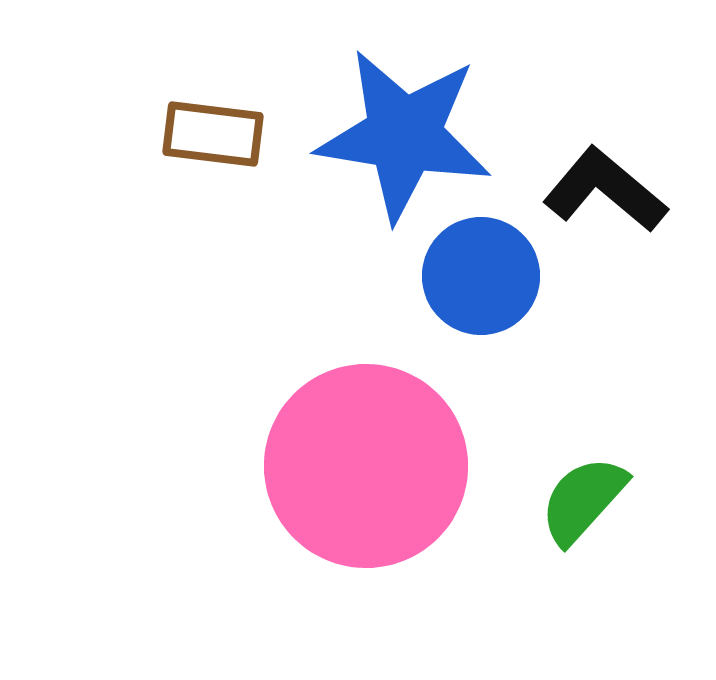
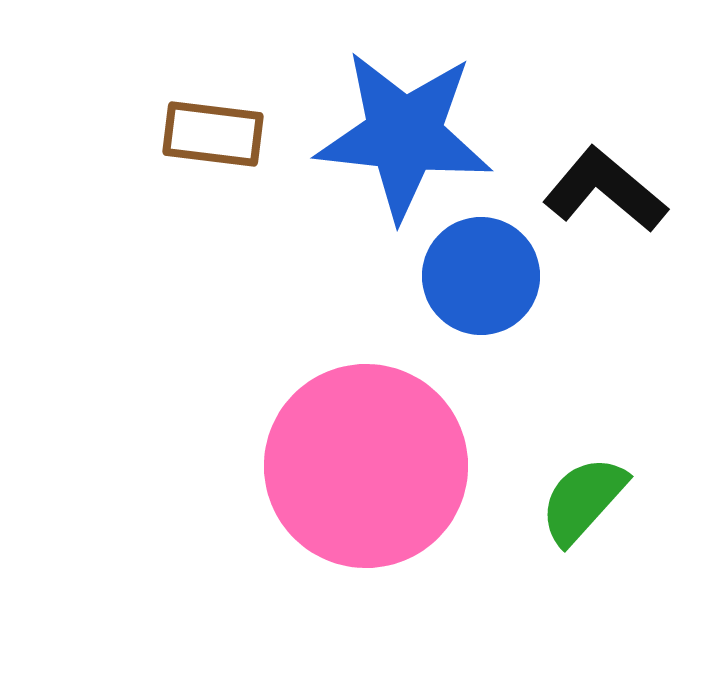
blue star: rotated 3 degrees counterclockwise
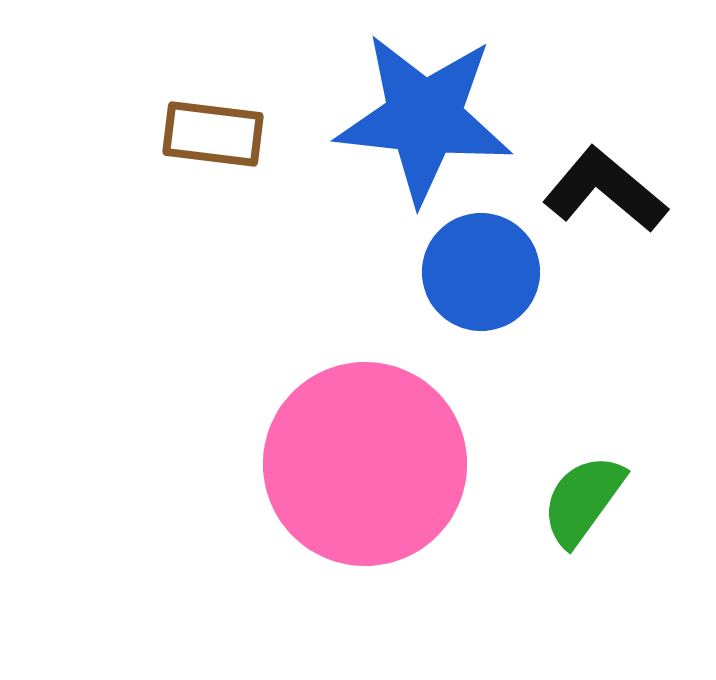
blue star: moved 20 px right, 17 px up
blue circle: moved 4 px up
pink circle: moved 1 px left, 2 px up
green semicircle: rotated 6 degrees counterclockwise
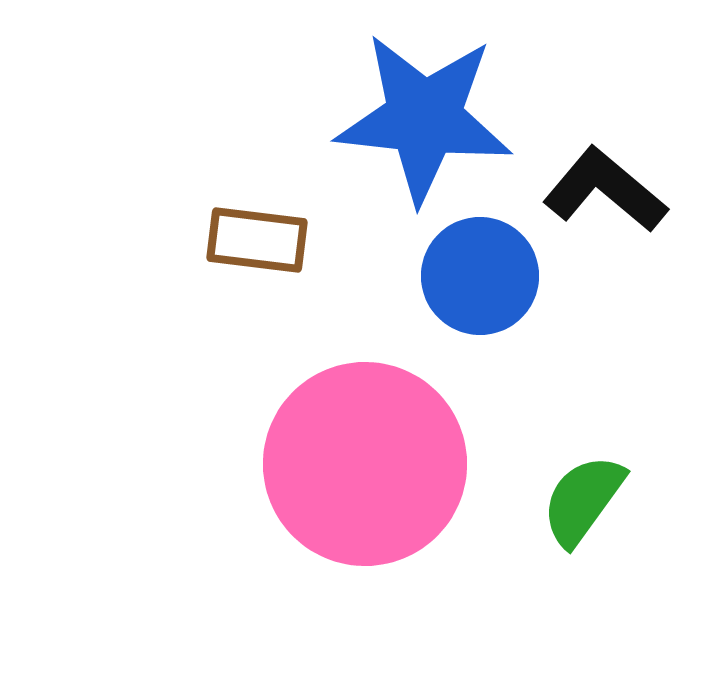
brown rectangle: moved 44 px right, 106 px down
blue circle: moved 1 px left, 4 px down
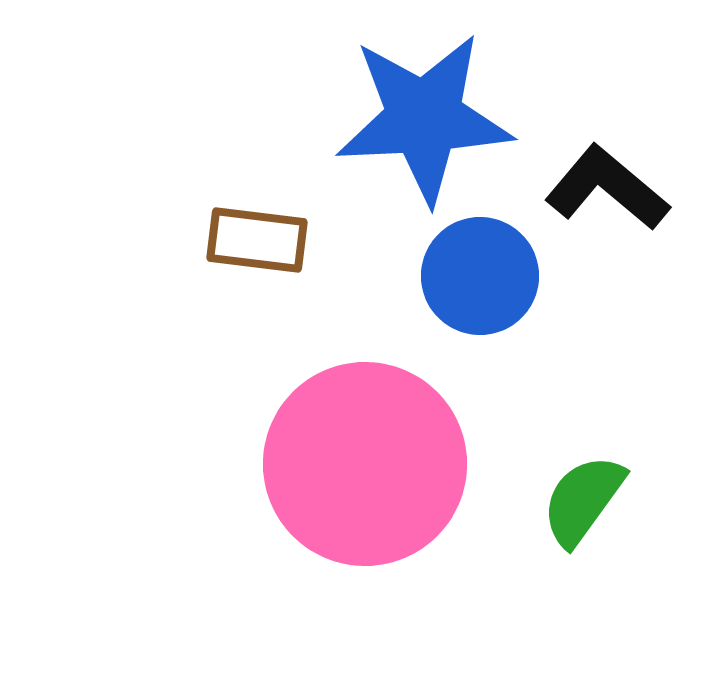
blue star: rotated 9 degrees counterclockwise
black L-shape: moved 2 px right, 2 px up
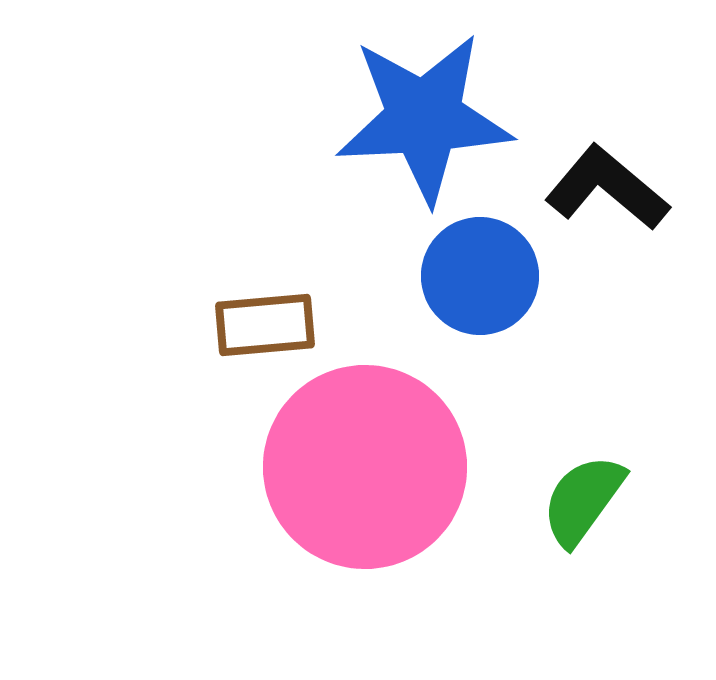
brown rectangle: moved 8 px right, 85 px down; rotated 12 degrees counterclockwise
pink circle: moved 3 px down
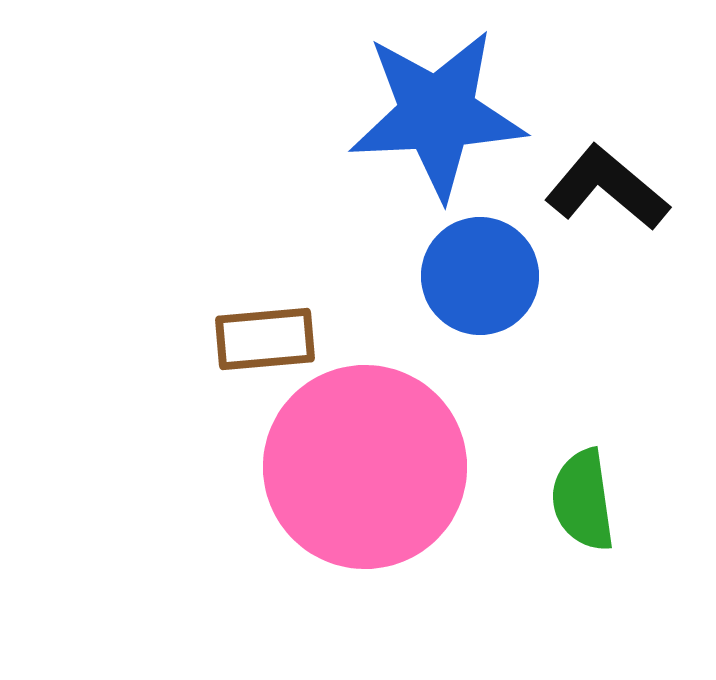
blue star: moved 13 px right, 4 px up
brown rectangle: moved 14 px down
green semicircle: rotated 44 degrees counterclockwise
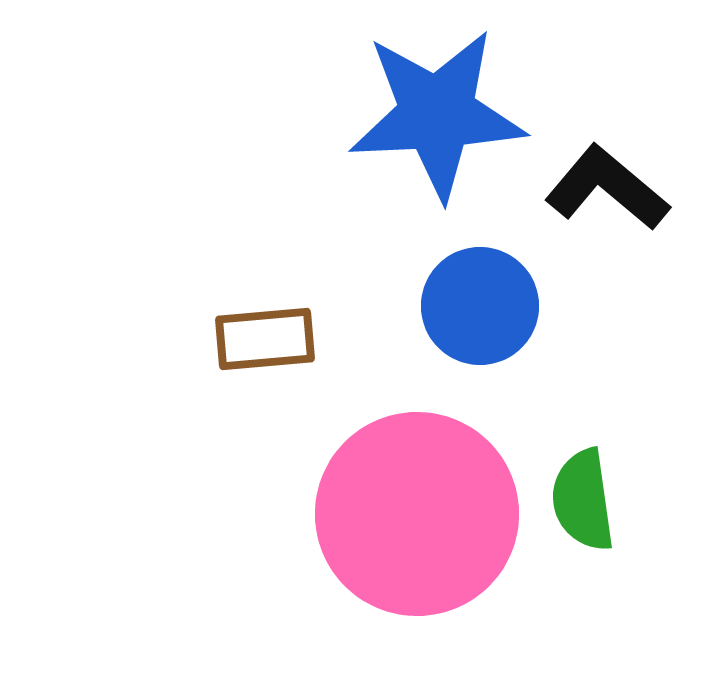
blue circle: moved 30 px down
pink circle: moved 52 px right, 47 px down
